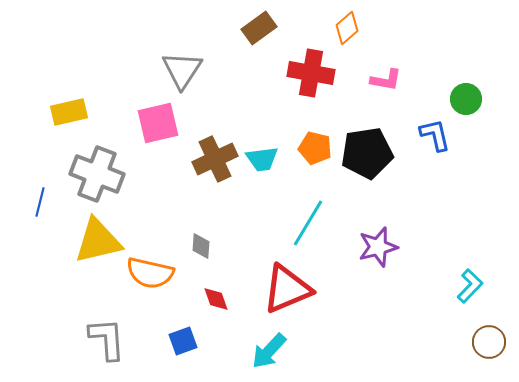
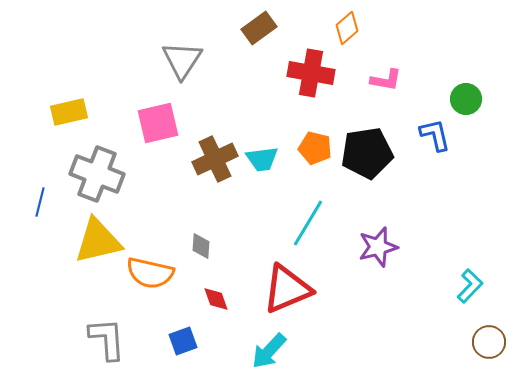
gray triangle: moved 10 px up
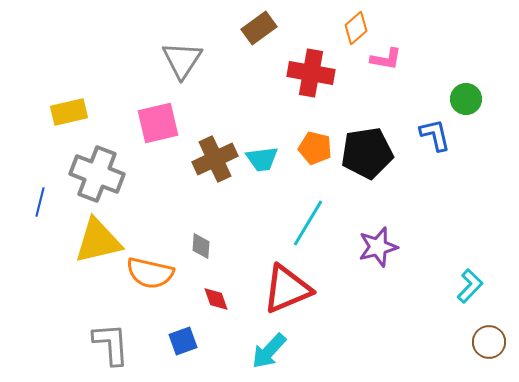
orange diamond: moved 9 px right
pink L-shape: moved 21 px up
gray L-shape: moved 4 px right, 5 px down
